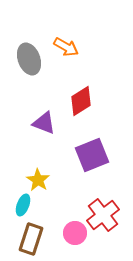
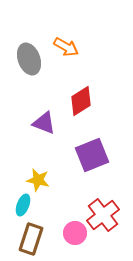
yellow star: rotated 20 degrees counterclockwise
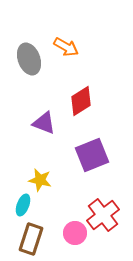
yellow star: moved 2 px right
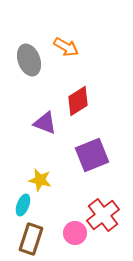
gray ellipse: moved 1 px down
red diamond: moved 3 px left
purple triangle: moved 1 px right
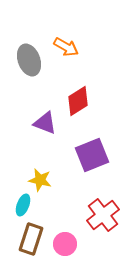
pink circle: moved 10 px left, 11 px down
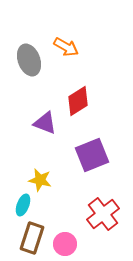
red cross: moved 1 px up
brown rectangle: moved 1 px right, 1 px up
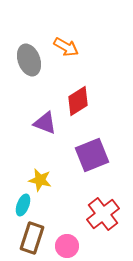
pink circle: moved 2 px right, 2 px down
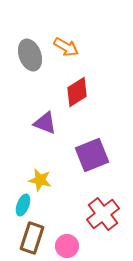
gray ellipse: moved 1 px right, 5 px up
red diamond: moved 1 px left, 9 px up
